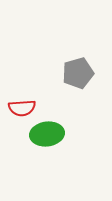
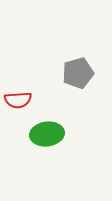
red semicircle: moved 4 px left, 8 px up
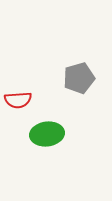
gray pentagon: moved 1 px right, 5 px down
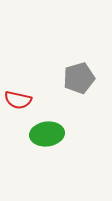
red semicircle: rotated 16 degrees clockwise
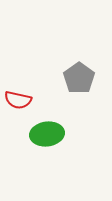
gray pentagon: rotated 20 degrees counterclockwise
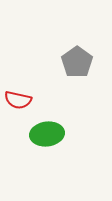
gray pentagon: moved 2 px left, 16 px up
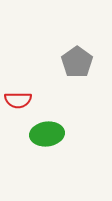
red semicircle: rotated 12 degrees counterclockwise
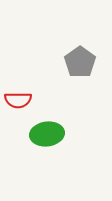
gray pentagon: moved 3 px right
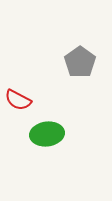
red semicircle: rotated 28 degrees clockwise
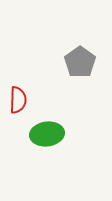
red semicircle: rotated 116 degrees counterclockwise
